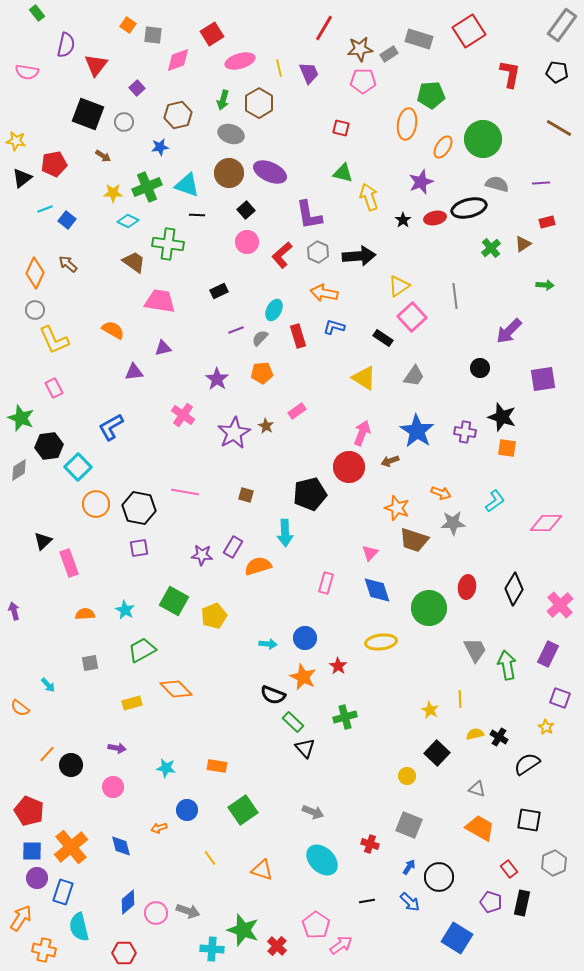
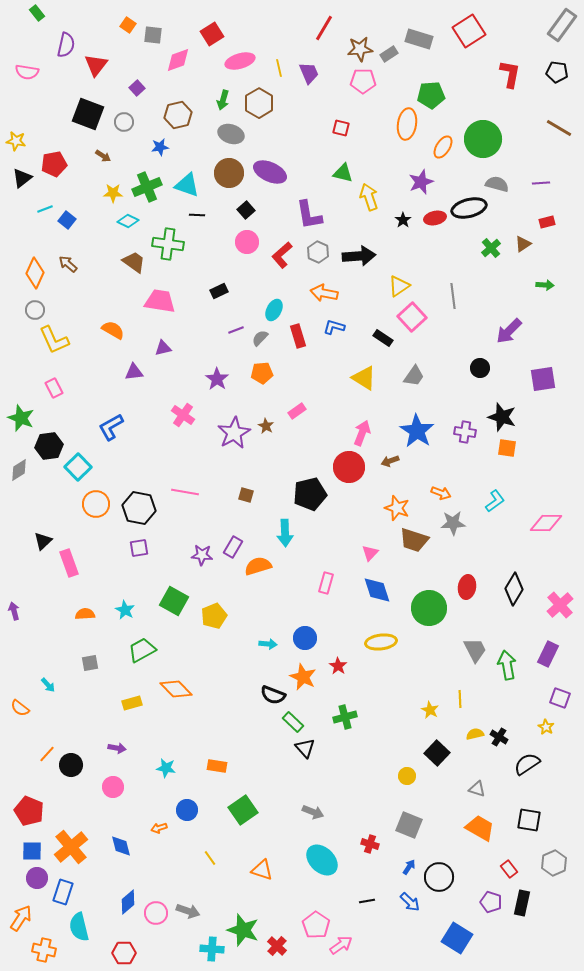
gray line at (455, 296): moved 2 px left
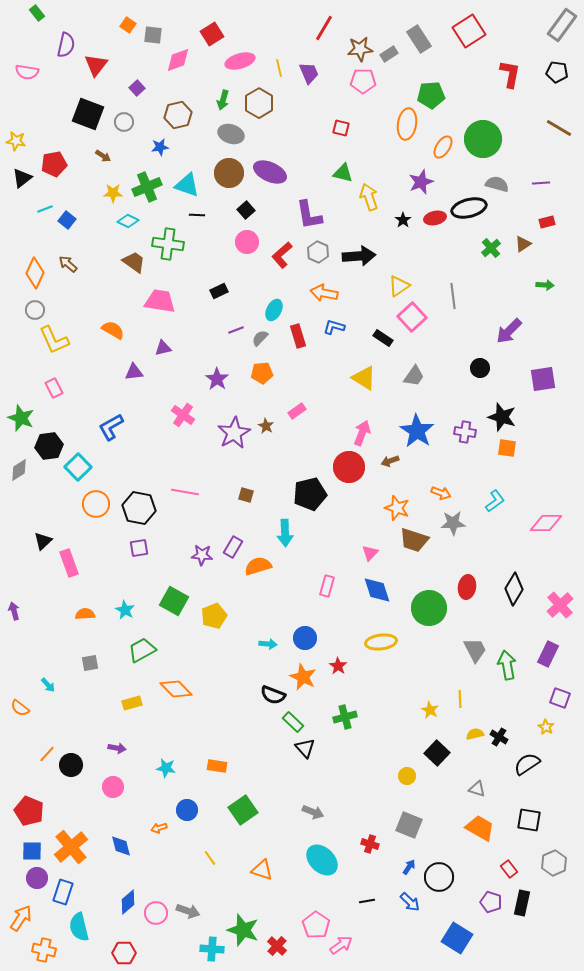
gray rectangle at (419, 39): rotated 40 degrees clockwise
pink rectangle at (326, 583): moved 1 px right, 3 px down
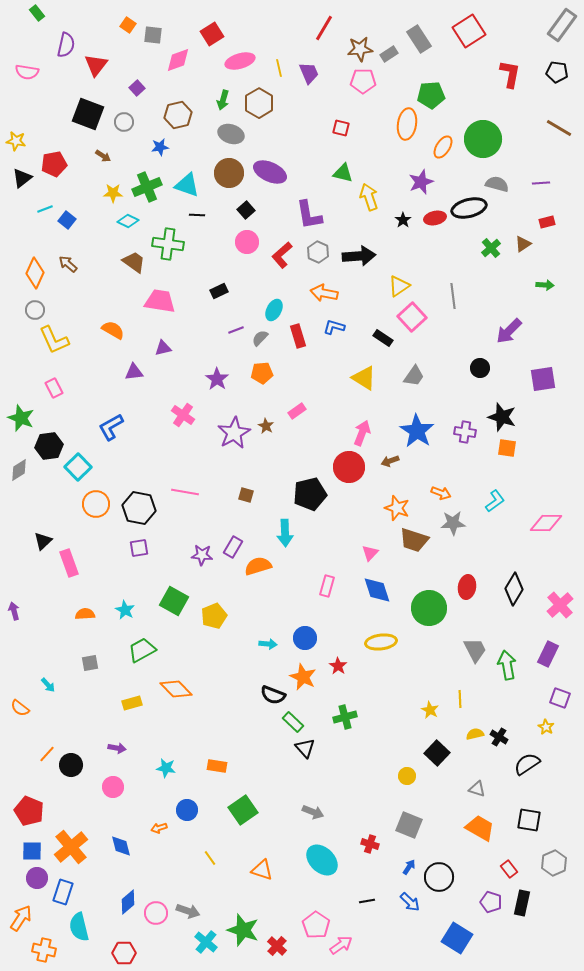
cyan cross at (212, 949): moved 6 px left, 7 px up; rotated 35 degrees clockwise
